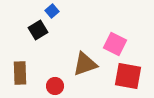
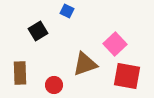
blue square: moved 15 px right; rotated 24 degrees counterclockwise
black square: moved 1 px down
pink square: rotated 20 degrees clockwise
red square: moved 1 px left
red circle: moved 1 px left, 1 px up
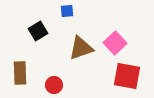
blue square: rotated 32 degrees counterclockwise
pink square: moved 1 px up
brown triangle: moved 4 px left, 16 px up
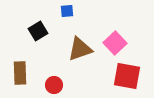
brown triangle: moved 1 px left, 1 px down
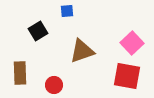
pink square: moved 17 px right
brown triangle: moved 2 px right, 2 px down
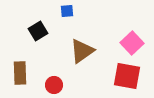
brown triangle: rotated 16 degrees counterclockwise
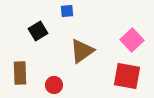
pink square: moved 3 px up
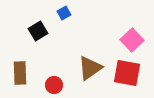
blue square: moved 3 px left, 2 px down; rotated 24 degrees counterclockwise
brown triangle: moved 8 px right, 17 px down
red square: moved 3 px up
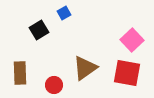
black square: moved 1 px right, 1 px up
brown triangle: moved 5 px left
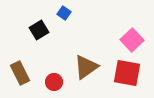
blue square: rotated 24 degrees counterclockwise
brown triangle: moved 1 px right, 1 px up
brown rectangle: rotated 25 degrees counterclockwise
red circle: moved 3 px up
